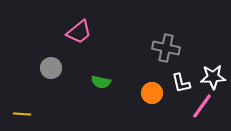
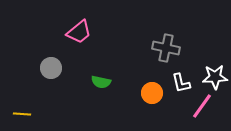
white star: moved 2 px right
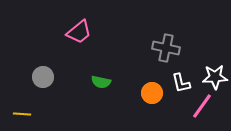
gray circle: moved 8 px left, 9 px down
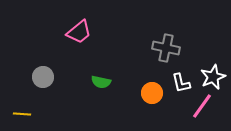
white star: moved 2 px left; rotated 20 degrees counterclockwise
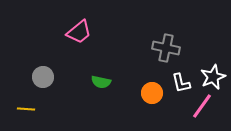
yellow line: moved 4 px right, 5 px up
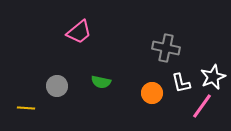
gray circle: moved 14 px right, 9 px down
yellow line: moved 1 px up
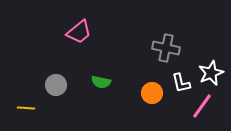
white star: moved 2 px left, 4 px up
gray circle: moved 1 px left, 1 px up
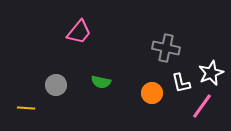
pink trapezoid: rotated 12 degrees counterclockwise
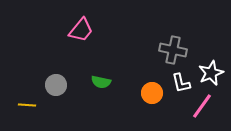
pink trapezoid: moved 2 px right, 2 px up
gray cross: moved 7 px right, 2 px down
yellow line: moved 1 px right, 3 px up
